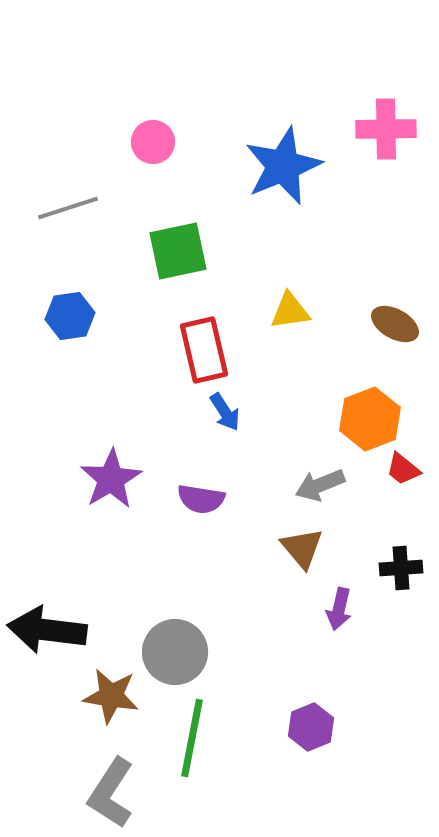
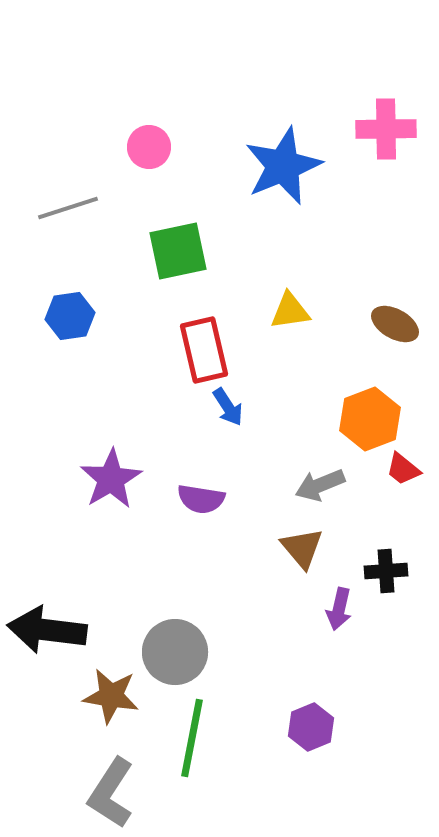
pink circle: moved 4 px left, 5 px down
blue arrow: moved 3 px right, 5 px up
black cross: moved 15 px left, 3 px down
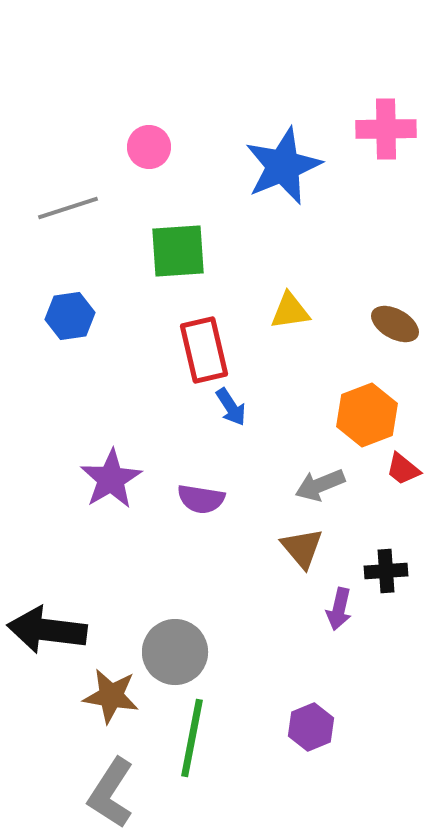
green square: rotated 8 degrees clockwise
blue arrow: moved 3 px right
orange hexagon: moved 3 px left, 4 px up
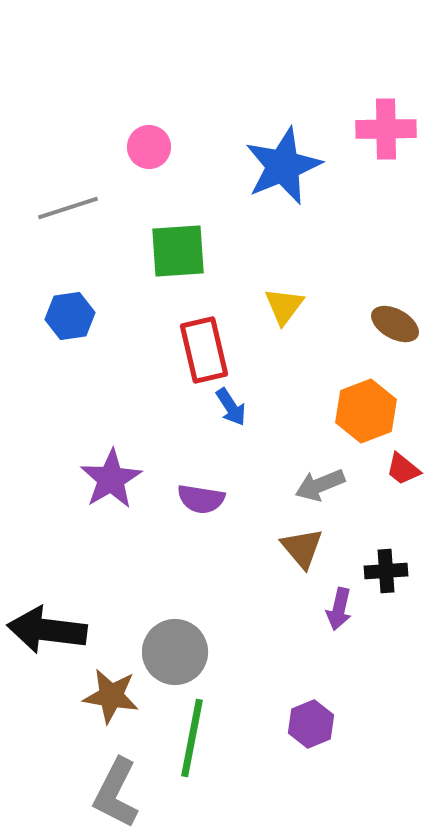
yellow triangle: moved 6 px left, 5 px up; rotated 45 degrees counterclockwise
orange hexagon: moved 1 px left, 4 px up
purple hexagon: moved 3 px up
gray L-shape: moved 5 px right; rotated 6 degrees counterclockwise
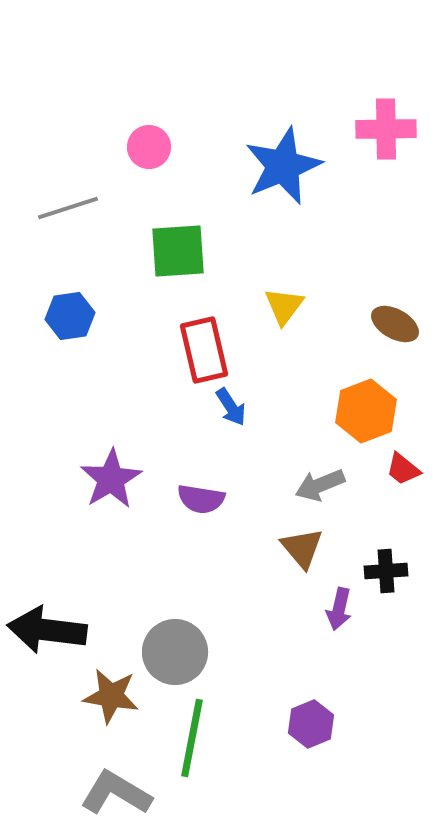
gray L-shape: rotated 94 degrees clockwise
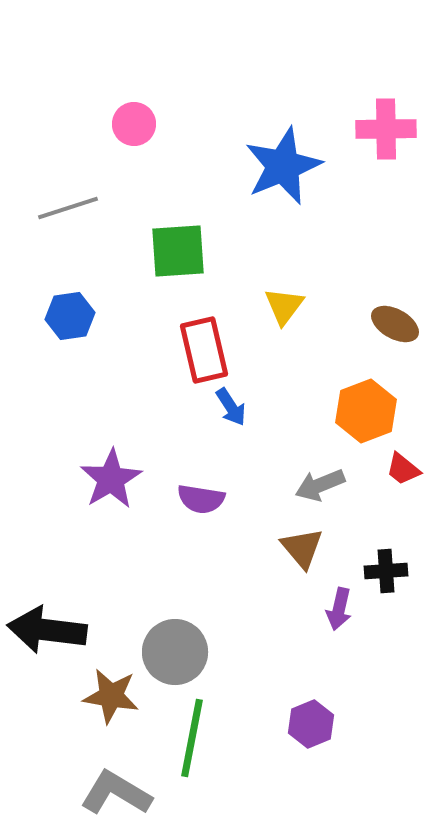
pink circle: moved 15 px left, 23 px up
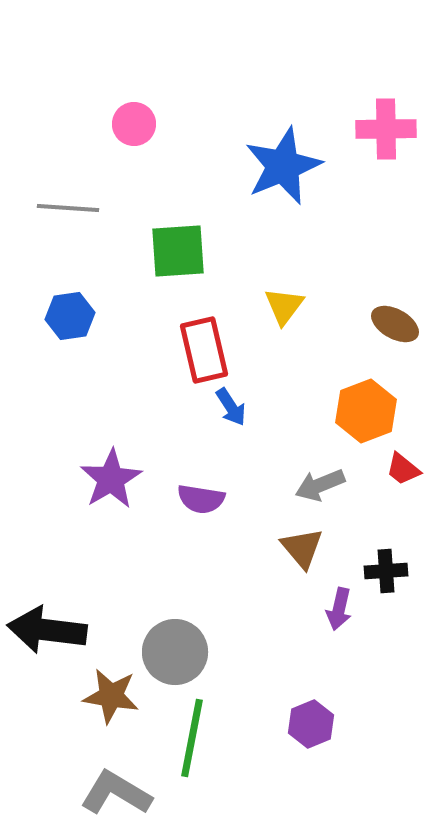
gray line: rotated 22 degrees clockwise
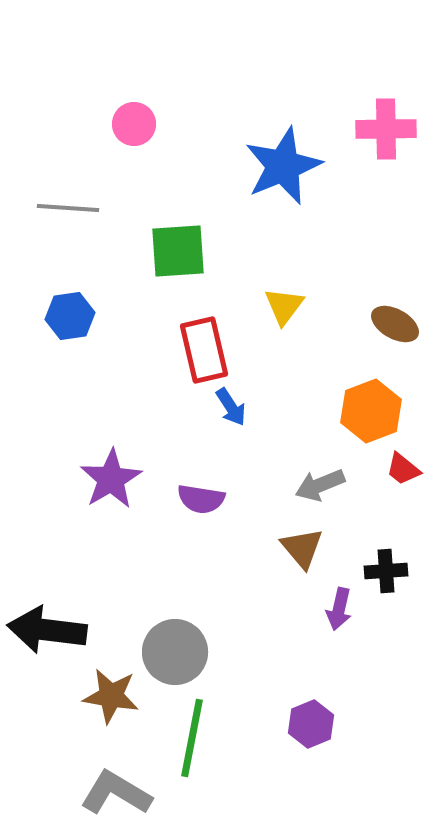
orange hexagon: moved 5 px right
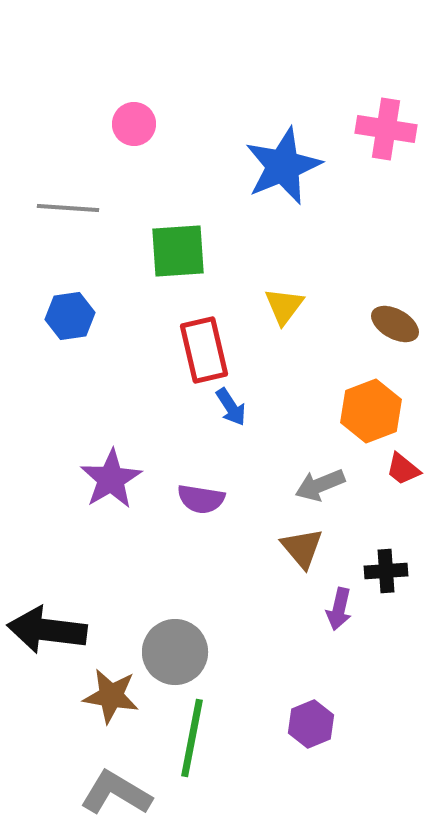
pink cross: rotated 10 degrees clockwise
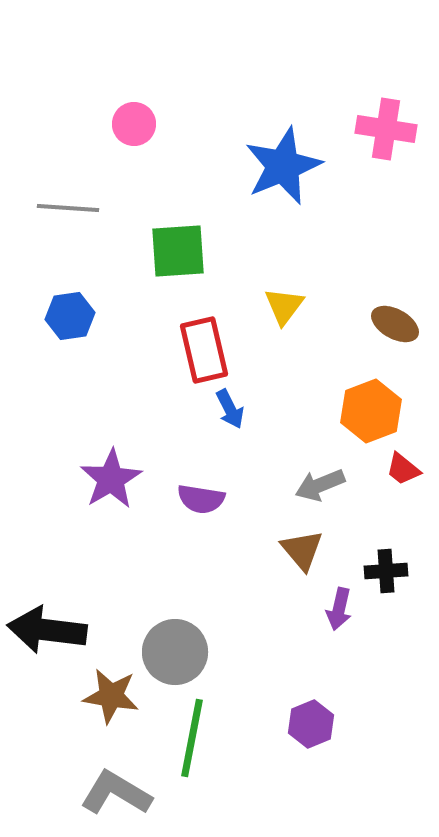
blue arrow: moved 1 px left, 2 px down; rotated 6 degrees clockwise
brown triangle: moved 2 px down
